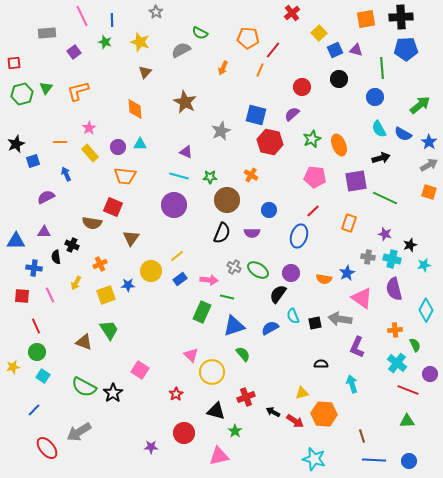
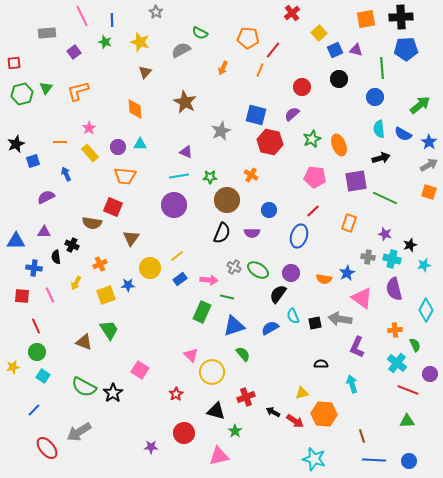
cyan semicircle at (379, 129): rotated 24 degrees clockwise
cyan line at (179, 176): rotated 24 degrees counterclockwise
yellow circle at (151, 271): moved 1 px left, 3 px up
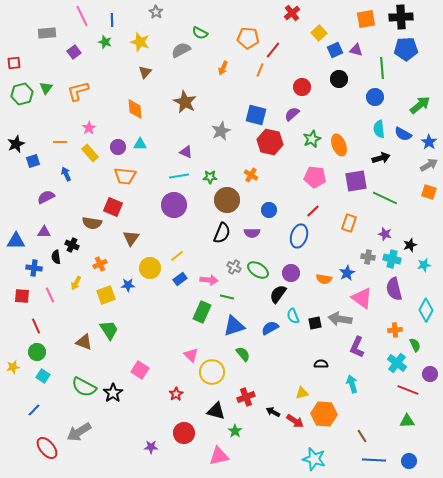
brown line at (362, 436): rotated 16 degrees counterclockwise
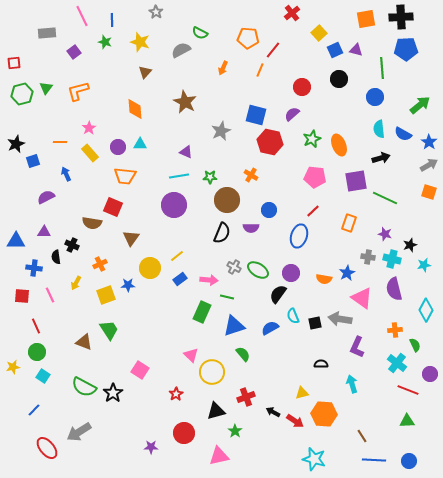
purple semicircle at (252, 233): moved 1 px left, 5 px up
black triangle at (216, 411): rotated 30 degrees counterclockwise
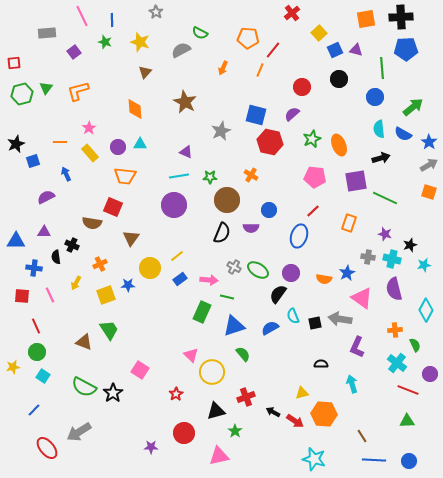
green arrow at (420, 105): moved 7 px left, 2 px down
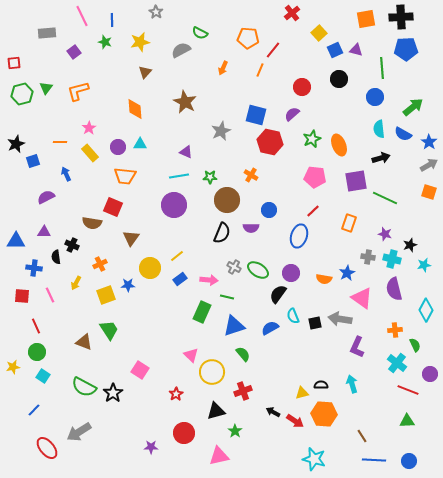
yellow star at (140, 42): rotated 30 degrees counterclockwise
black semicircle at (321, 364): moved 21 px down
red cross at (246, 397): moved 3 px left, 6 px up
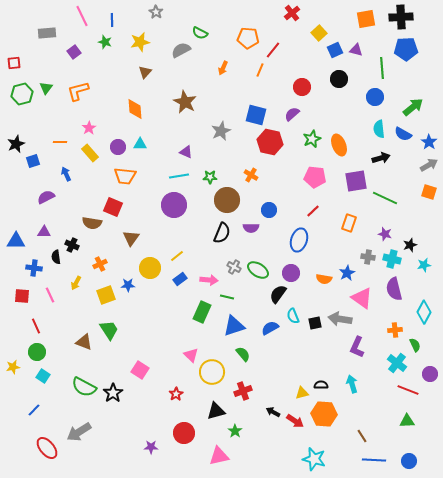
blue ellipse at (299, 236): moved 4 px down
cyan diamond at (426, 310): moved 2 px left, 2 px down
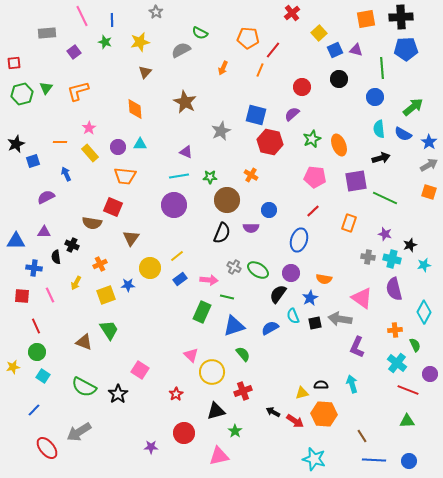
blue star at (347, 273): moved 37 px left, 25 px down
black star at (113, 393): moved 5 px right, 1 px down
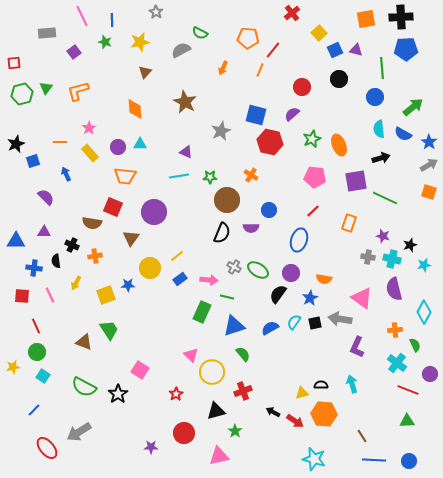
purple semicircle at (46, 197): rotated 72 degrees clockwise
purple circle at (174, 205): moved 20 px left, 7 px down
purple star at (385, 234): moved 2 px left, 2 px down
black semicircle at (56, 257): moved 4 px down
orange cross at (100, 264): moved 5 px left, 8 px up; rotated 16 degrees clockwise
cyan semicircle at (293, 316): moved 1 px right, 6 px down; rotated 56 degrees clockwise
